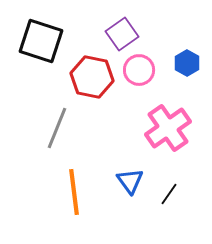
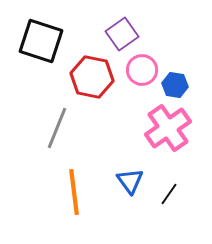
blue hexagon: moved 12 px left, 22 px down; rotated 20 degrees counterclockwise
pink circle: moved 3 px right
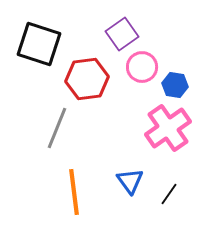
black square: moved 2 px left, 3 px down
pink circle: moved 3 px up
red hexagon: moved 5 px left, 2 px down; rotated 18 degrees counterclockwise
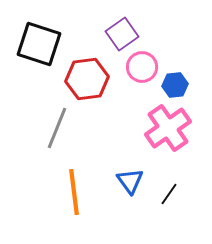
blue hexagon: rotated 15 degrees counterclockwise
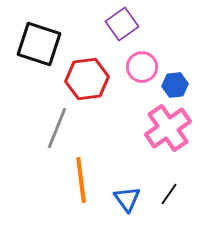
purple square: moved 10 px up
blue triangle: moved 3 px left, 18 px down
orange line: moved 7 px right, 12 px up
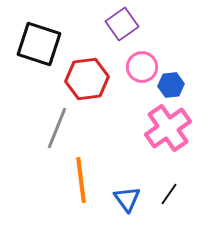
blue hexagon: moved 4 px left
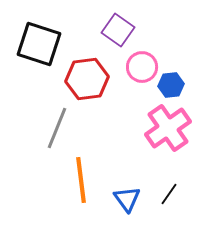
purple square: moved 4 px left, 6 px down; rotated 20 degrees counterclockwise
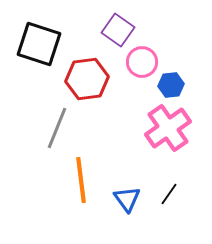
pink circle: moved 5 px up
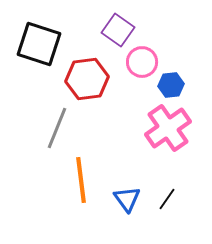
black line: moved 2 px left, 5 px down
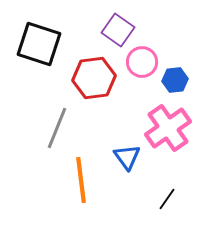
red hexagon: moved 7 px right, 1 px up
blue hexagon: moved 4 px right, 5 px up
blue triangle: moved 42 px up
